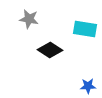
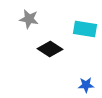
black diamond: moved 1 px up
blue star: moved 2 px left, 1 px up
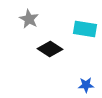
gray star: rotated 18 degrees clockwise
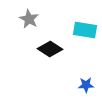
cyan rectangle: moved 1 px down
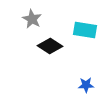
gray star: moved 3 px right
black diamond: moved 3 px up
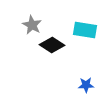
gray star: moved 6 px down
black diamond: moved 2 px right, 1 px up
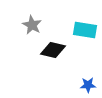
black diamond: moved 1 px right, 5 px down; rotated 20 degrees counterclockwise
blue star: moved 2 px right
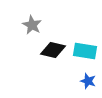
cyan rectangle: moved 21 px down
blue star: moved 4 px up; rotated 21 degrees clockwise
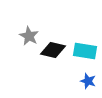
gray star: moved 3 px left, 11 px down
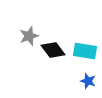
gray star: rotated 24 degrees clockwise
black diamond: rotated 40 degrees clockwise
